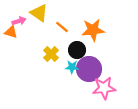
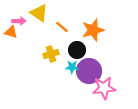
pink arrow: rotated 16 degrees clockwise
orange star: rotated 10 degrees counterclockwise
yellow cross: rotated 28 degrees clockwise
purple circle: moved 2 px down
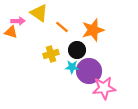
pink arrow: moved 1 px left
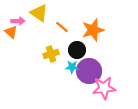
orange triangle: rotated 24 degrees clockwise
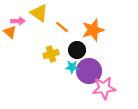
orange triangle: moved 1 px left
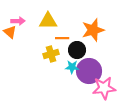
yellow triangle: moved 9 px right, 8 px down; rotated 36 degrees counterclockwise
orange line: moved 11 px down; rotated 40 degrees counterclockwise
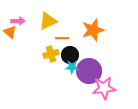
yellow triangle: rotated 24 degrees counterclockwise
black circle: moved 7 px left, 5 px down
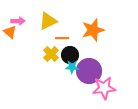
yellow cross: rotated 28 degrees counterclockwise
